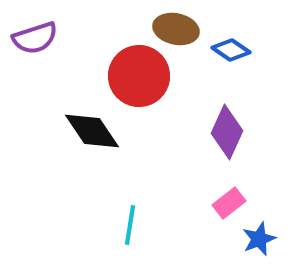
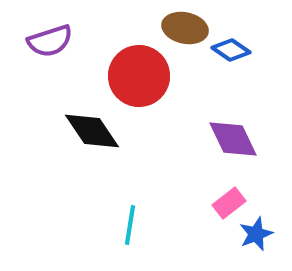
brown ellipse: moved 9 px right, 1 px up
purple semicircle: moved 15 px right, 3 px down
purple diamond: moved 6 px right, 7 px down; rotated 50 degrees counterclockwise
blue star: moved 3 px left, 5 px up
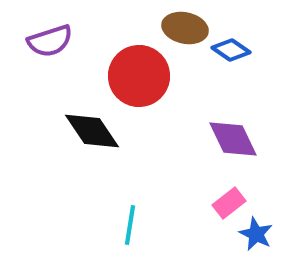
blue star: rotated 24 degrees counterclockwise
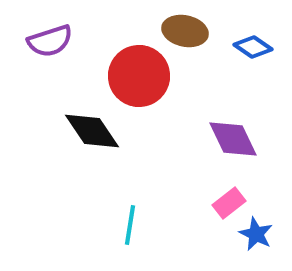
brown ellipse: moved 3 px down
blue diamond: moved 22 px right, 3 px up
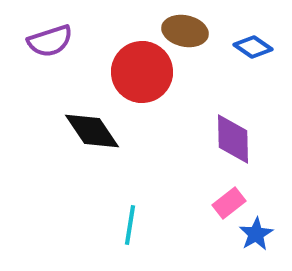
red circle: moved 3 px right, 4 px up
purple diamond: rotated 24 degrees clockwise
blue star: rotated 16 degrees clockwise
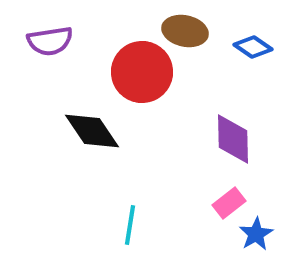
purple semicircle: rotated 9 degrees clockwise
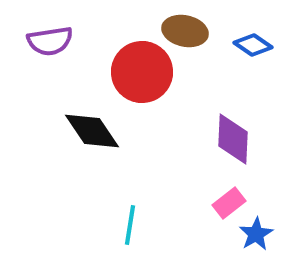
blue diamond: moved 2 px up
purple diamond: rotated 4 degrees clockwise
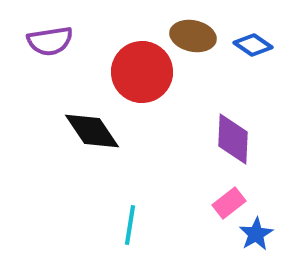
brown ellipse: moved 8 px right, 5 px down
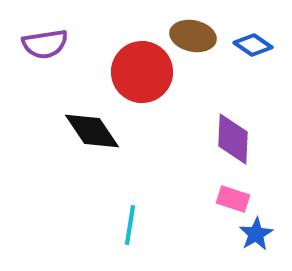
purple semicircle: moved 5 px left, 3 px down
pink rectangle: moved 4 px right, 4 px up; rotated 56 degrees clockwise
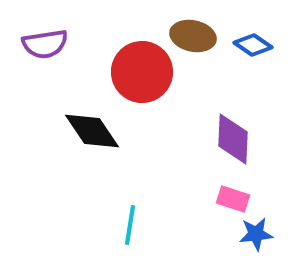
blue star: rotated 24 degrees clockwise
